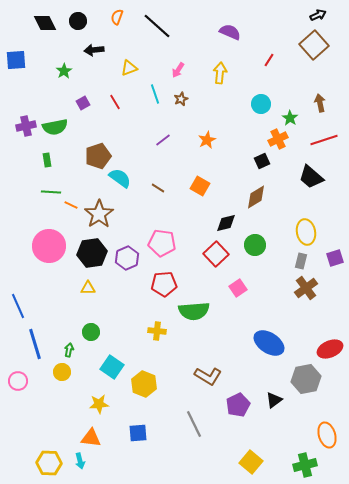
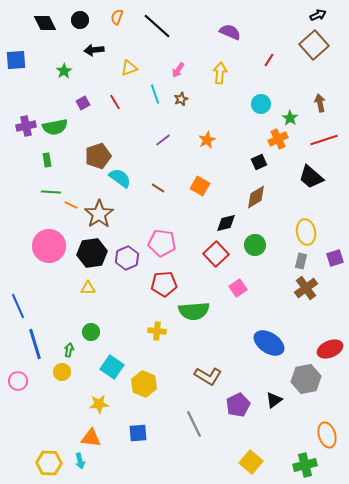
black circle at (78, 21): moved 2 px right, 1 px up
black square at (262, 161): moved 3 px left, 1 px down
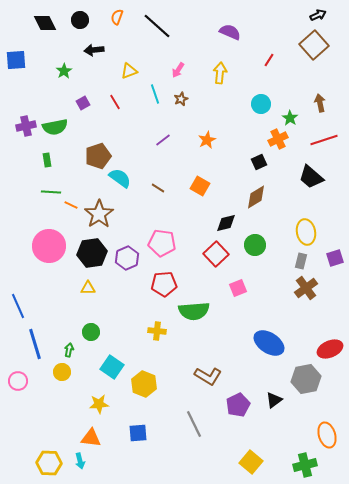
yellow triangle at (129, 68): moved 3 px down
pink square at (238, 288): rotated 12 degrees clockwise
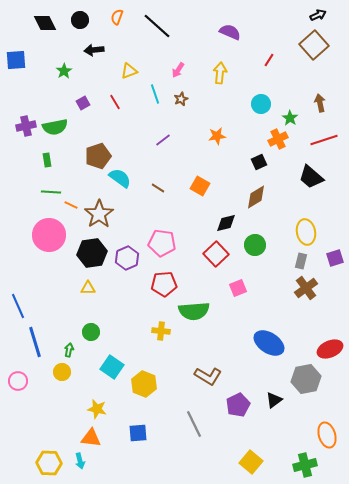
orange star at (207, 140): moved 10 px right, 4 px up; rotated 18 degrees clockwise
pink circle at (49, 246): moved 11 px up
yellow cross at (157, 331): moved 4 px right
blue line at (35, 344): moved 2 px up
yellow star at (99, 404): moved 2 px left, 5 px down; rotated 18 degrees clockwise
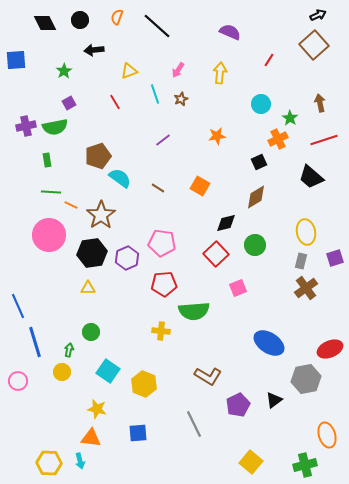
purple square at (83, 103): moved 14 px left
brown star at (99, 214): moved 2 px right, 1 px down
cyan square at (112, 367): moved 4 px left, 4 px down
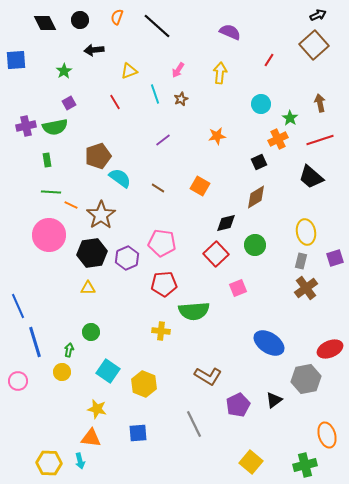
red line at (324, 140): moved 4 px left
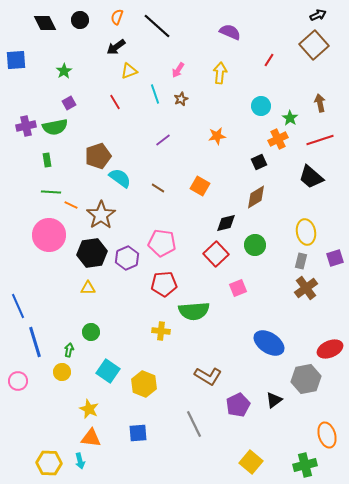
black arrow at (94, 50): moved 22 px right, 3 px up; rotated 30 degrees counterclockwise
cyan circle at (261, 104): moved 2 px down
yellow star at (97, 409): moved 8 px left; rotated 12 degrees clockwise
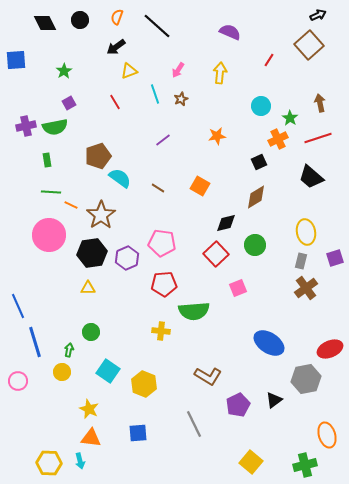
brown square at (314, 45): moved 5 px left
red line at (320, 140): moved 2 px left, 2 px up
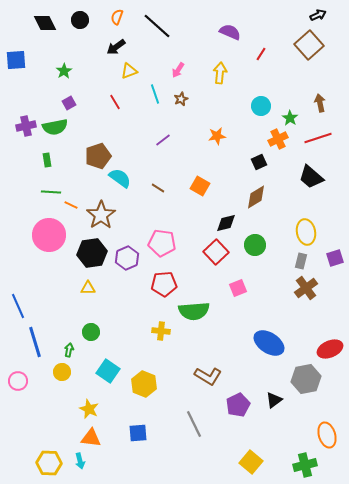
red line at (269, 60): moved 8 px left, 6 px up
red square at (216, 254): moved 2 px up
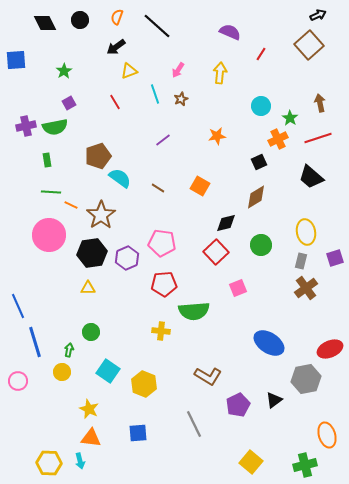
green circle at (255, 245): moved 6 px right
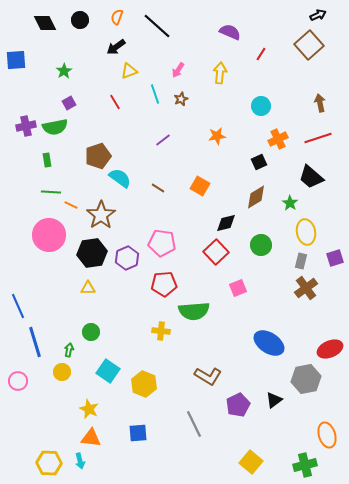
green star at (290, 118): moved 85 px down
